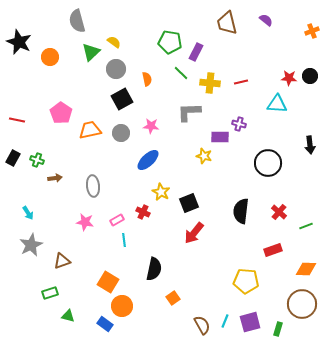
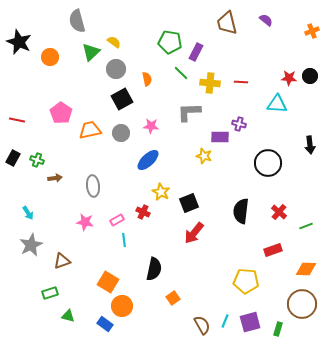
red line at (241, 82): rotated 16 degrees clockwise
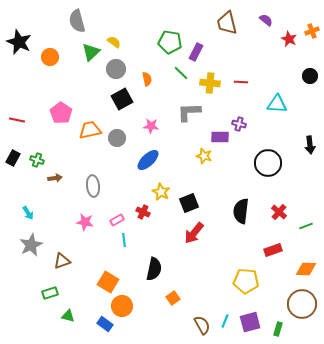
red star at (289, 78): moved 39 px up; rotated 21 degrees clockwise
gray circle at (121, 133): moved 4 px left, 5 px down
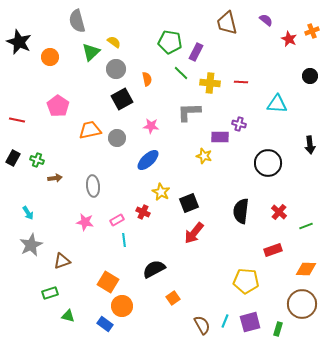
pink pentagon at (61, 113): moved 3 px left, 7 px up
black semicircle at (154, 269): rotated 130 degrees counterclockwise
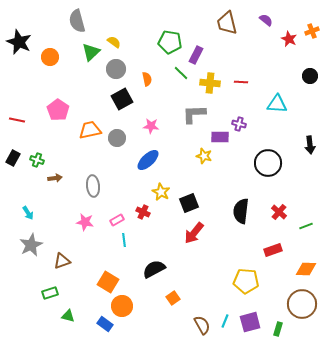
purple rectangle at (196, 52): moved 3 px down
pink pentagon at (58, 106): moved 4 px down
gray L-shape at (189, 112): moved 5 px right, 2 px down
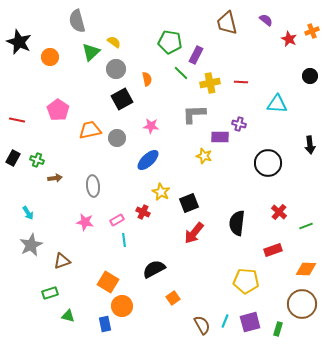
yellow cross at (210, 83): rotated 18 degrees counterclockwise
black semicircle at (241, 211): moved 4 px left, 12 px down
blue rectangle at (105, 324): rotated 42 degrees clockwise
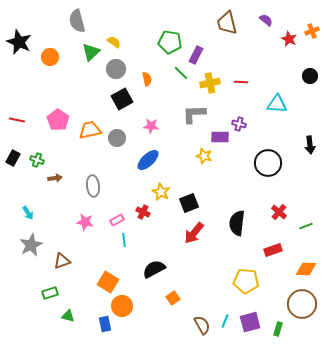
pink pentagon at (58, 110): moved 10 px down
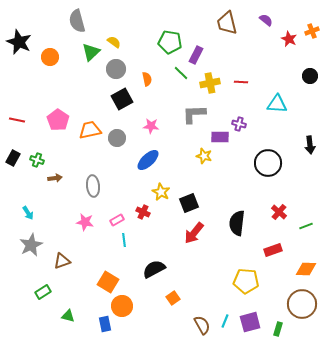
green rectangle at (50, 293): moved 7 px left, 1 px up; rotated 14 degrees counterclockwise
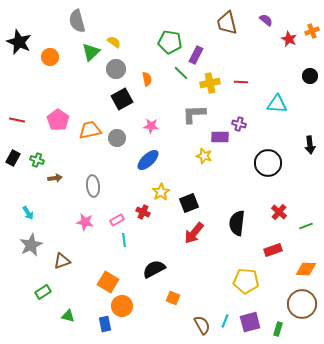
yellow star at (161, 192): rotated 12 degrees clockwise
orange square at (173, 298): rotated 32 degrees counterclockwise
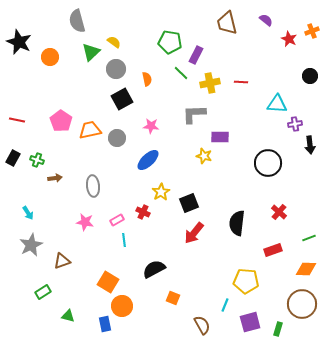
pink pentagon at (58, 120): moved 3 px right, 1 px down
purple cross at (239, 124): moved 56 px right; rotated 24 degrees counterclockwise
green line at (306, 226): moved 3 px right, 12 px down
cyan line at (225, 321): moved 16 px up
